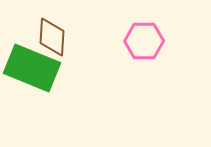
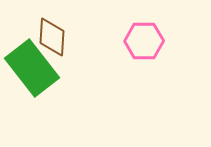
green rectangle: rotated 30 degrees clockwise
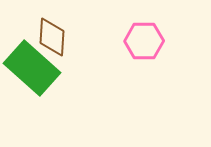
green rectangle: rotated 10 degrees counterclockwise
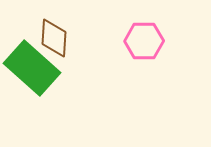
brown diamond: moved 2 px right, 1 px down
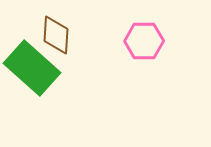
brown diamond: moved 2 px right, 3 px up
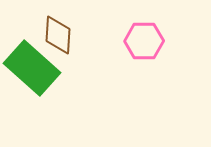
brown diamond: moved 2 px right
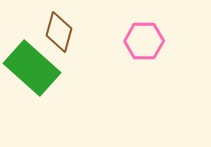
brown diamond: moved 1 px right, 3 px up; rotated 12 degrees clockwise
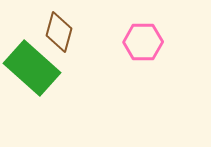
pink hexagon: moved 1 px left, 1 px down
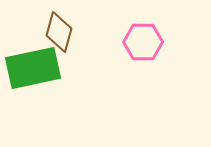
green rectangle: moved 1 px right; rotated 54 degrees counterclockwise
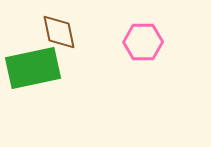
brown diamond: rotated 27 degrees counterclockwise
